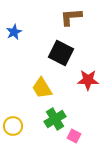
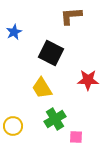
brown L-shape: moved 1 px up
black square: moved 10 px left
pink square: moved 2 px right, 1 px down; rotated 24 degrees counterclockwise
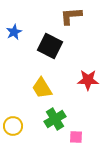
black square: moved 1 px left, 7 px up
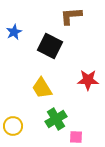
green cross: moved 1 px right
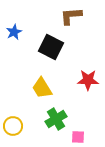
black square: moved 1 px right, 1 px down
pink square: moved 2 px right
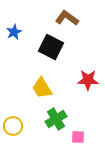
brown L-shape: moved 4 px left, 2 px down; rotated 40 degrees clockwise
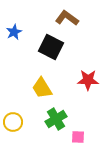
yellow circle: moved 4 px up
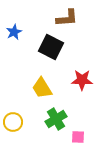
brown L-shape: rotated 140 degrees clockwise
red star: moved 6 px left
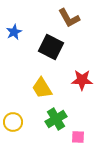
brown L-shape: moved 2 px right; rotated 65 degrees clockwise
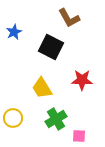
yellow circle: moved 4 px up
pink square: moved 1 px right, 1 px up
